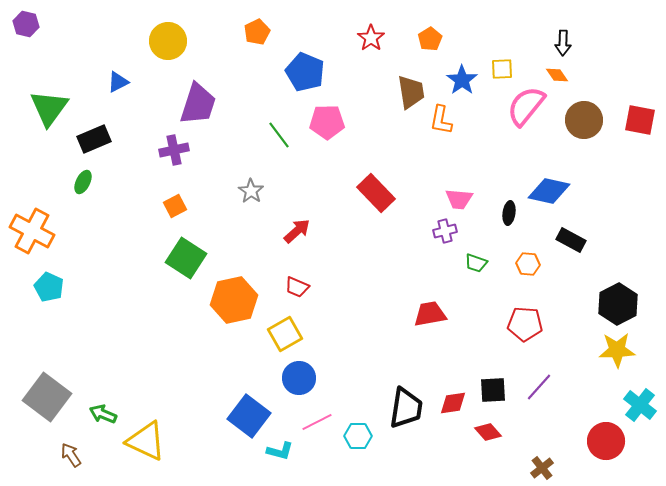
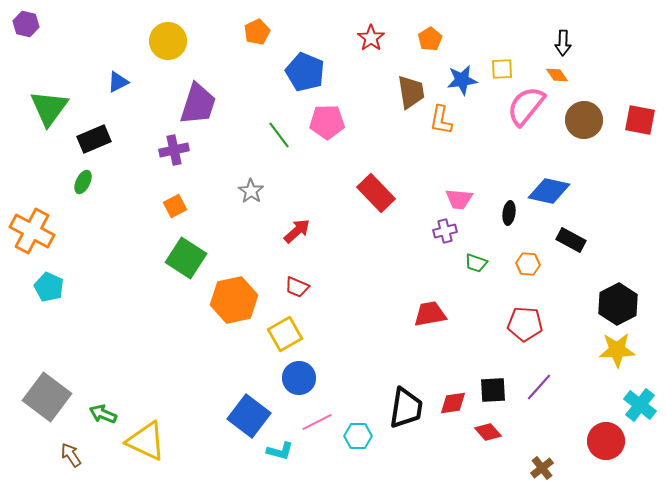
blue star at (462, 80): rotated 28 degrees clockwise
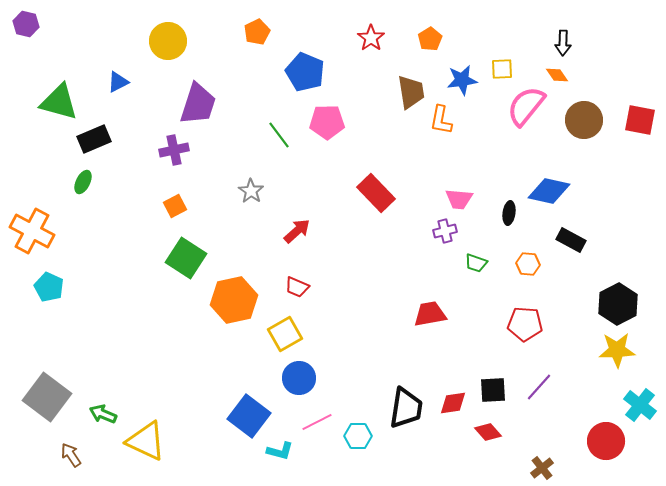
green triangle at (49, 108): moved 10 px right, 6 px up; rotated 51 degrees counterclockwise
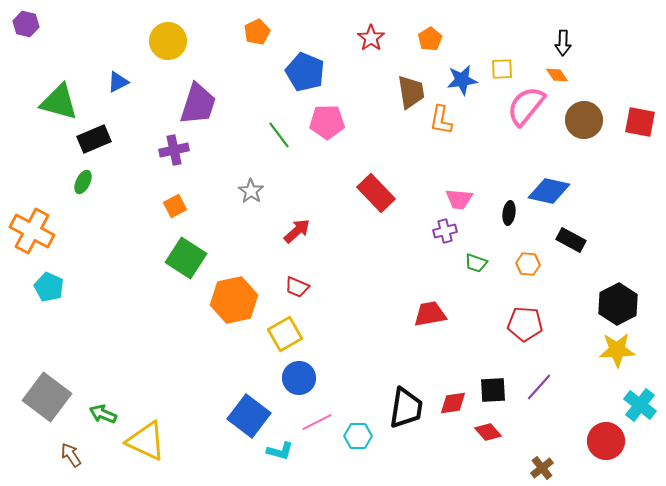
red square at (640, 120): moved 2 px down
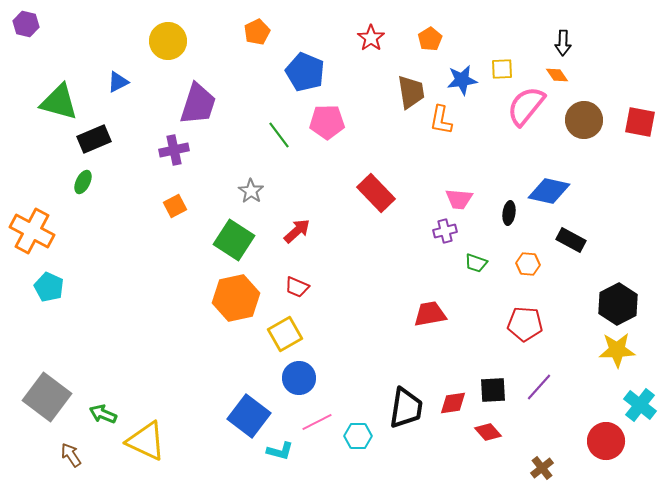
green square at (186, 258): moved 48 px right, 18 px up
orange hexagon at (234, 300): moved 2 px right, 2 px up
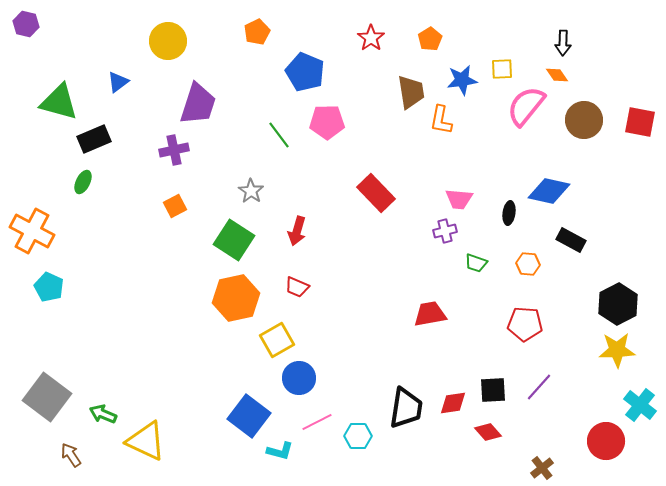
blue triangle at (118, 82): rotated 10 degrees counterclockwise
red arrow at (297, 231): rotated 148 degrees clockwise
yellow square at (285, 334): moved 8 px left, 6 px down
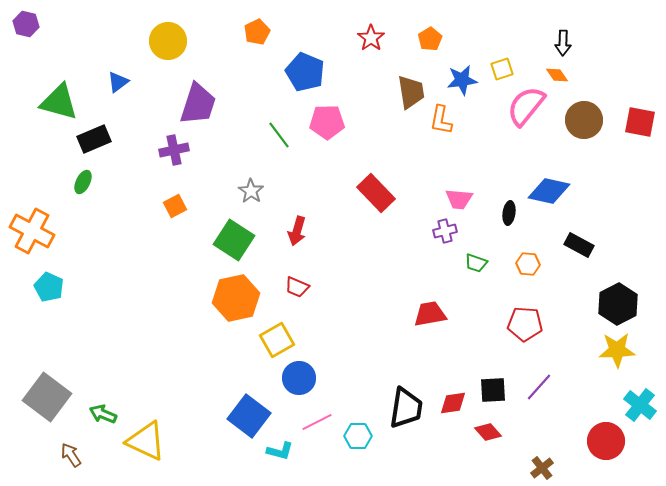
yellow square at (502, 69): rotated 15 degrees counterclockwise
black rectangle at (571, 240): moved 8 px right, 5 px down
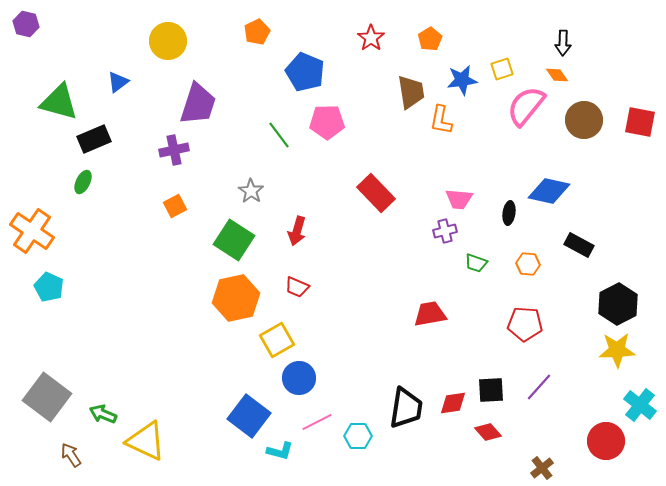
orange cross at (32, 231): rotated 6 degrees clockwise
black square at (493, 390): moved 2 px left
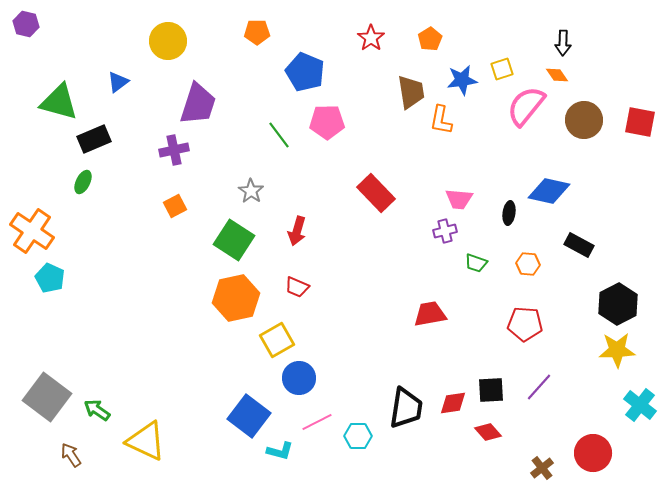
orange pentagon at (257, 32): rotated 25 degrees clockwise
cyan pentagon at (49, 287): moved 1 px right, 9 px up
green arrow at (103, 414): moved 6 px left, 4 px up; rotated 12 degrees clockwise
red circle at (606, 441): moved 13 px left, 12 px down
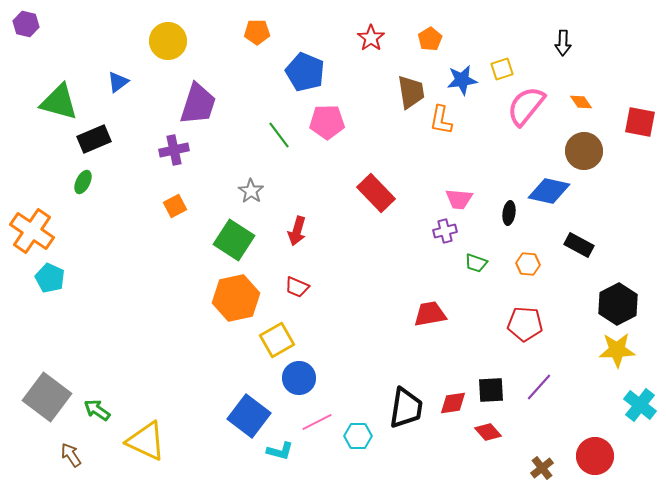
orange diamond at (557, 75): moved 24 px right, 27 px down
brown circle at (584, 120): moved 31 px down
red circle at (593, 453): moved 2 px right, 3 px down
